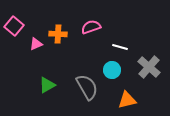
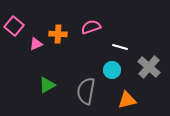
gray semicircle: moved 1 px left, 4 px down; rotated 140 degrees counterclockwise
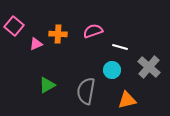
pink semicircle: moved 2 px right, 4 px down
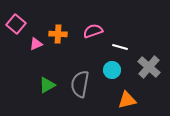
pink square: moved 2 px right, 2 px up
gray semicircle: moved 6 px left, 7 px up
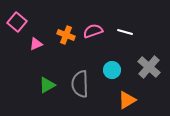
pink square: moved 1 px right, 2 px up
orange cross: moved 8 px right, 1 px down; rotated 18 degrees clockwise
white line: moved 5 px right, 15 px up
gray semicircle: rotated 12 degrees counterclockwise
orange triangle: rotated 18 degrees counterclockwise
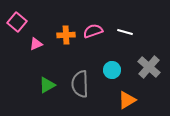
orange cross: rotated 24 degrees counterclockwise
